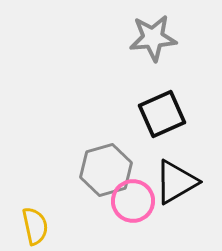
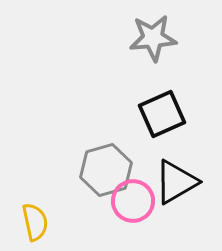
yellow semicircle: moved 4 px up
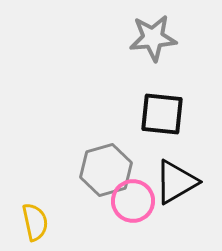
black square: rotated 30 degrees clockwise
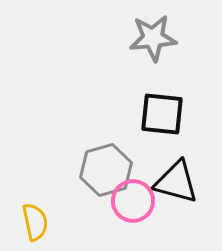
black triangle: rotated 45 degrees clockwise
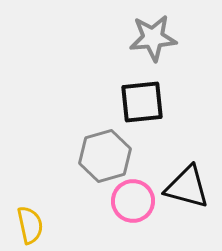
black square: moved 20 px left, 12 px up; rotated 12 degrees counterclockwise
gray hexagon: moved 1 px left, 14 px up
black triangle: moved 11 px right, 5 px down
yellow semicircle: moved 5 px left, 3 px down
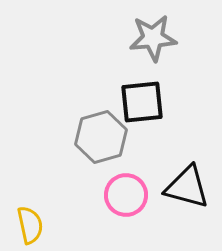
gray hexagon: moved 4 px left, 19 px up
pink circle: moved 7 px left, 6 px up
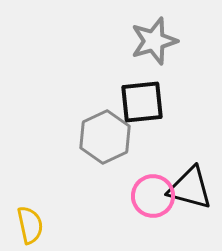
gray star: moved 1 px right, 3 px down; rotated 12 degrees counterclockwise
gray hexagon: moved 4 px right; rotated 9 degrees counterclockwise
black triangle: moved 3 px right, 1 px down
pink circle: moved 27 px right, 1 px down
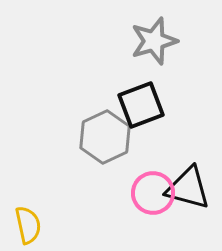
black square: moved 1 px left, 3 px down; rotated 15 degrees counterclockwise
black triangle: moved 2 px left
pink circle: moved 3 px up
yellow semicircle: moved 2 px left
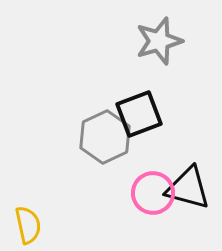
gray star: moved 5 px right
black square: moved 2 px left, 9 px down
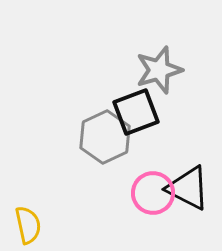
gray star: moved 29 px down
black square: moved 3 px left, 2 px up
black triangle: rotated 12 degrees clockwise
